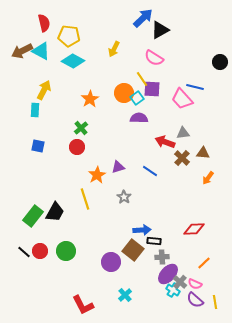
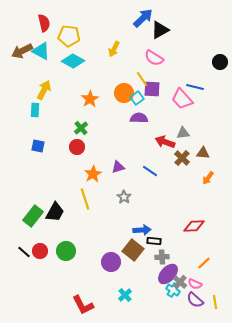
orange star at (97, 175): moved 4 px left, 1 px up
red diamond at (194, 229): moved 3 px up
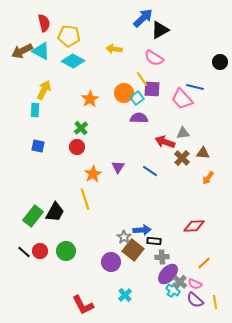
yellow arrow at (114, 49): rotated 70 degrees clockwise
purple triangle at (118, 167): rotated 40 degrees counterclockwise
gray star at (124, 197): moved 40 px down
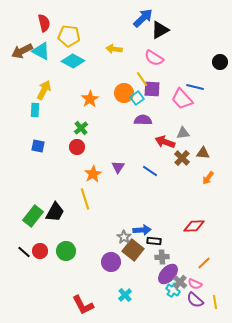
purple semicircle at (139, 118): moved 4 px right, 2 px down
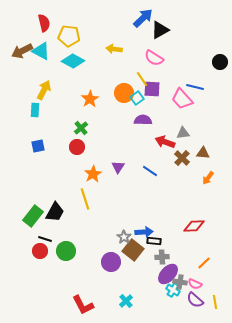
blue square at (38, 146): rotated 24 degrees counterclockwise
blue arrow at (142, 230): moved 2 px right, 2 px down
black line at (24, 252): moved 21 px right, 13 px up; rotated 24 degrees counterclockwise
gray cross at (180, 282): rotated 32 degrees counterclockwise
cyan cross at (125, 295): moved 1 px right, 6 px down
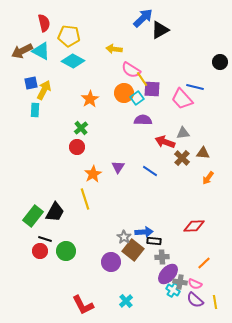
pink semicircle at (154, 58): moved 23 px left, 12 px down
blue square at (38, 146): moved 7 px left, 63 px up
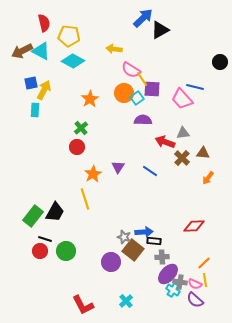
gray star at (124, 237): rotated 16 degrees counterclockwise
yellow line at (215, 302): moved 10 px left, 22 px up
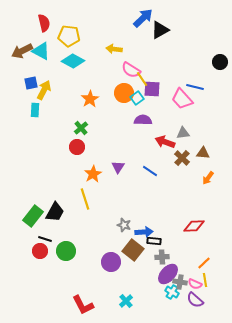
gray star at (124, 237): moved 12 px up
cyan cross at (173, 290): moved 1 px left, 2 px down
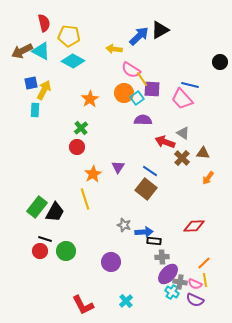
blue arrow at (143, 18): moved 4 px left, 18 px down
blue line at (195, 87): moved 5 px left, 2 px up
gray triangle at (183, 133): rotated 40 degrees clockwise
green rectangle at (33, 216): moved 4 px right, 9 px up
brown square at (133, 250): moved 13 px right, 61 px up
purple semicircle at (195, 300): rotated 18 degrees counterclockwise
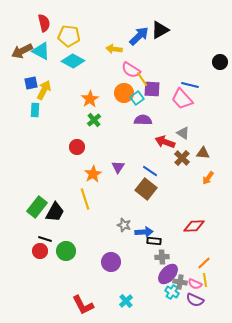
green cross at (81, 128): moved 13 px right, 8 px up
